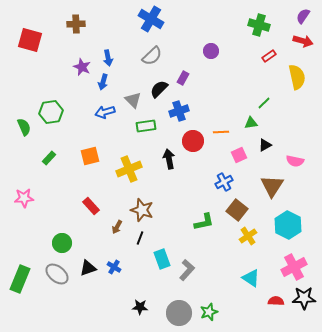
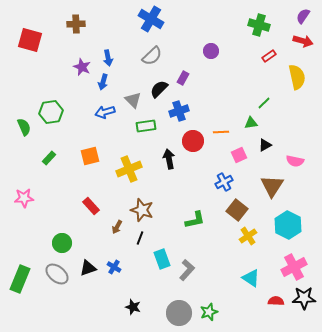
green L-shape at (204, 222): moved 9 px left, 2 px up
black star at (140, 307): moved 7 px left; rotated 14 degrees clockwise
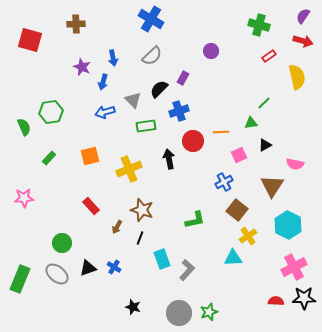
blue arrow at (108, 58): moved 5 px right
pink semicircle at (295, 161): moved 3 px down
cyan triangle at (251, 278): moved 18 px left, 20 px up; rotated 36 degrees counterclockwise
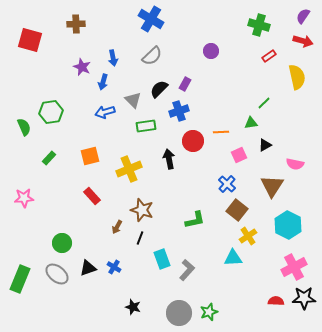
purple rectangle at (183, 78): moved 2 px right, 6 px down
blue cross at (224, 182): moved 3 px right, 2 px down; rotated 18 degrees counterclockwise
red rectangle at (91, 206): moved 1 px right, 10 px up
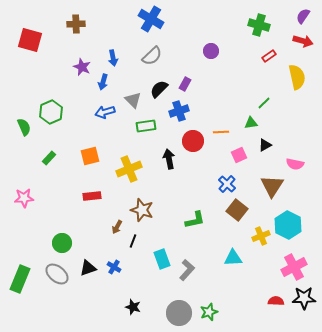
green hexagon at (51, 112): rotated 15 degrees counterclockwise
red rectangle at (92, 196): rotated 54 degrees counterclockwise
yellow cross at (248, 236): moved 13 px right; rotated 12 degrees clockwise
black line at (140, 238): moved 7 px left, 3 px down
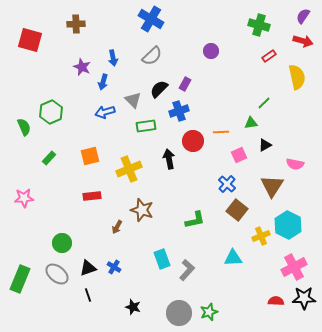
black line at (133, 241): moved 45 px left, 54 px down; rotated 40 degrees counterclockwise
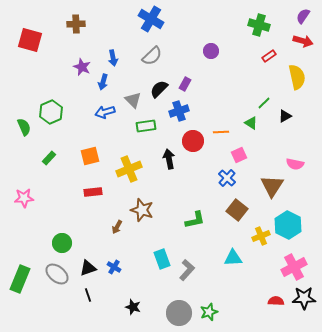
green triangle at (251, 123): rotated 40 degrees clockwise
black triangle at (265, 145): moved 20 px right, 29 px up
blue cross at (227, 184): moved 6 px up
red rectangle at (92, 196): moved 1 px right, 4 px up
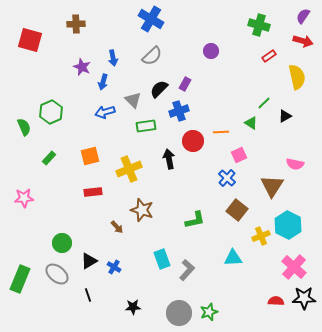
brown arrow at (117, 227): rotated 72 degrees counterclockwise
pink cross at (294, 267): rotated 20 degrees counterclockwise
black triangle at (88, 268): moved 1 px right, 7 px up; rotated 12 degrees counterclockwise
black star at (133, 307): rotated 21 degrees counterclockwise
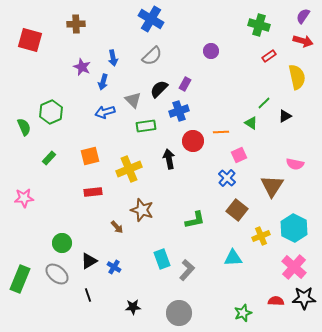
cyan hexagon at (288, 225): moved 6 px right, 3 px down
green star at (209, 312): moved 34 px right, 1 px down
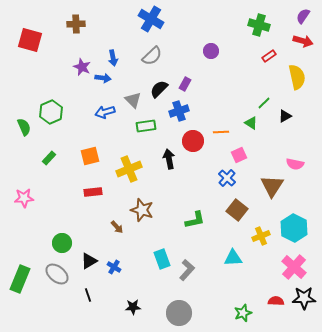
blue arrow at (103, 82): moved 4 px up; rotated 98 degrees counterclockwise
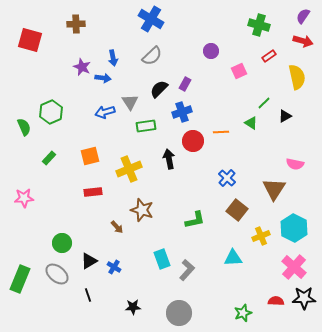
gray triangle at (133, 100): moved 3 px left, 2 px down; rotated 12 degrees clockwise
blue cross at (179, 111): moved 3 px right, 1 px down
pink square at (239, 155): moved 84 px up
brown triangle at (272, 186): moved 2 px right, 3 px down
